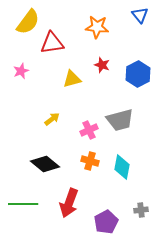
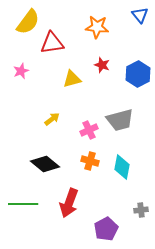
purple pentagon: moved 7 px down
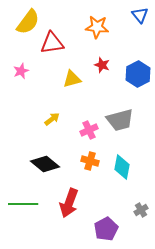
gray cross: rotated 24 degrees counterclockwise
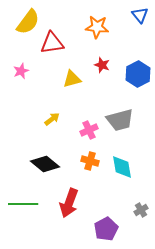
cyan diamond: rotated 20 degrees counterclockwise
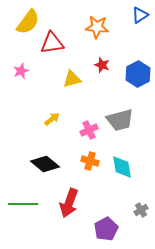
blue triangle: rotated 36 degrees clockwise
